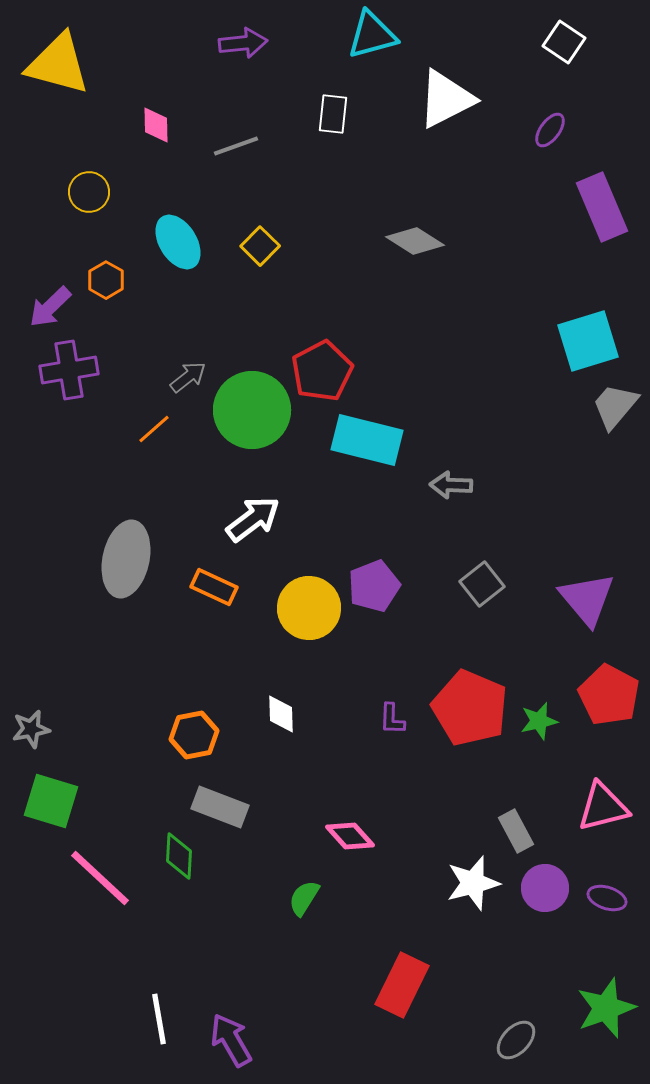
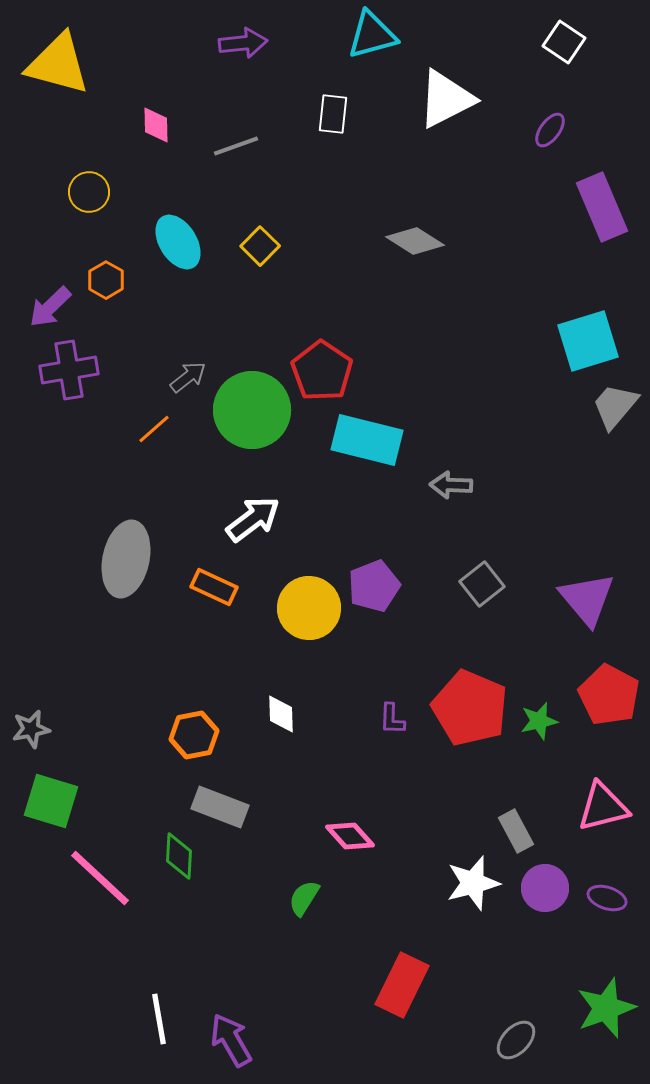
red pentagon at (322, 371): rotated 10 degrees counterclockwise
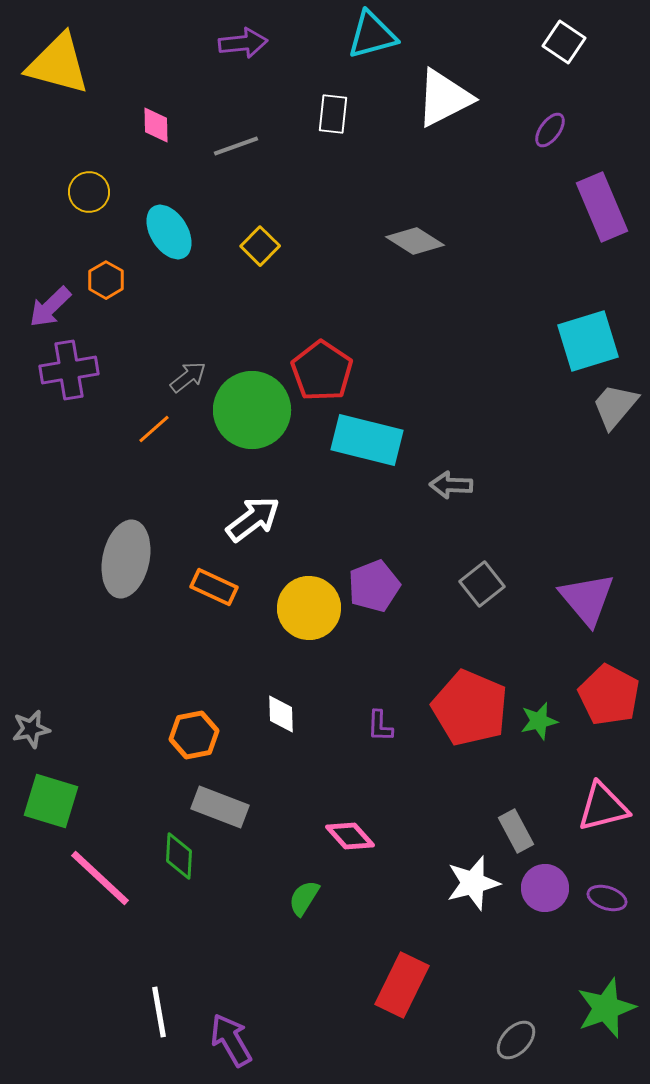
white triangle at (446, 99): moved 2 px left, 1 px up
cyan ellipse at (178, 242): moved 9 px left, 10 px up
purple L-shape at (392, 719): moved 12 px left, 7 px down
white line at (159, 1019): moved 7 px up
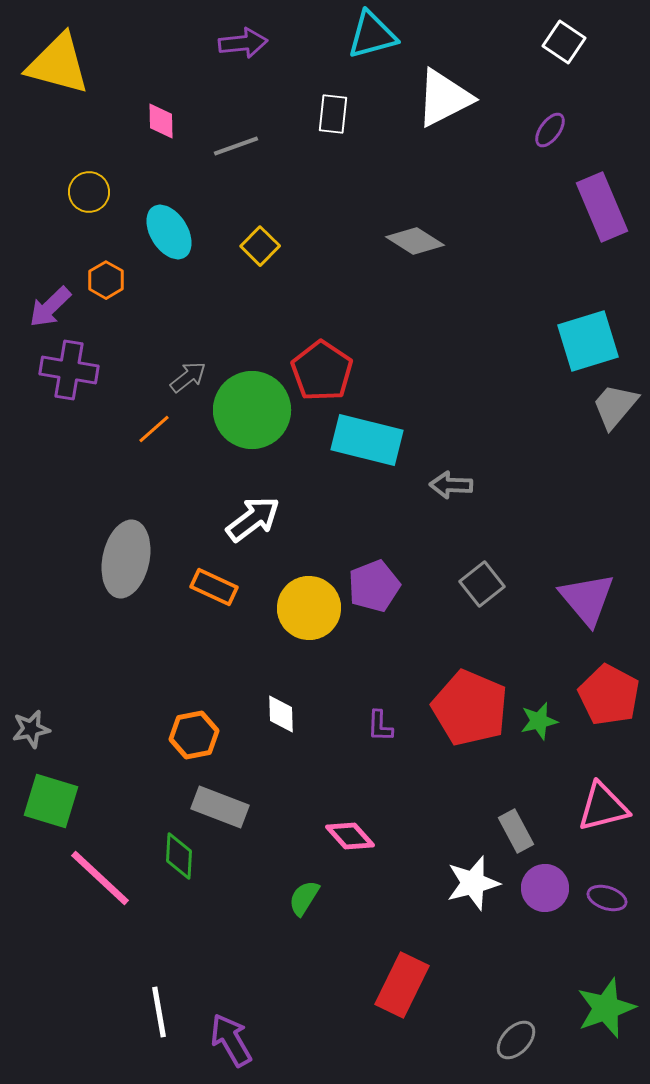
pink diamond at (156, 125): moved 5 px right, 4 px up
purple cross at (69, 370): rotated 18 degrees clockwise
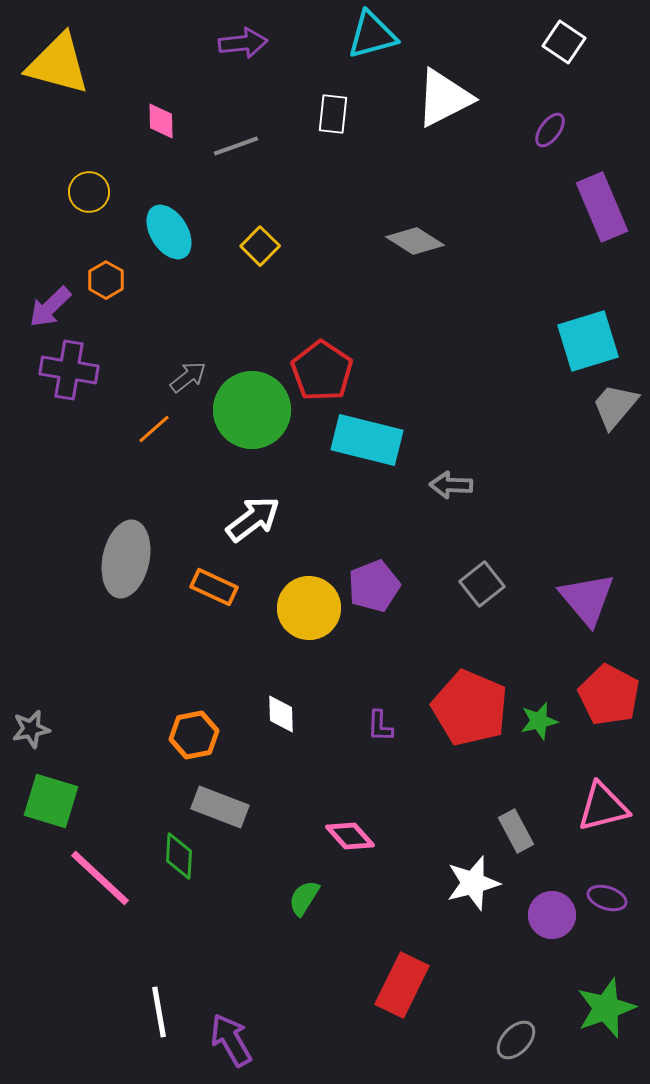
purple circle at (545, 888): moved 7 px right, 27 px down
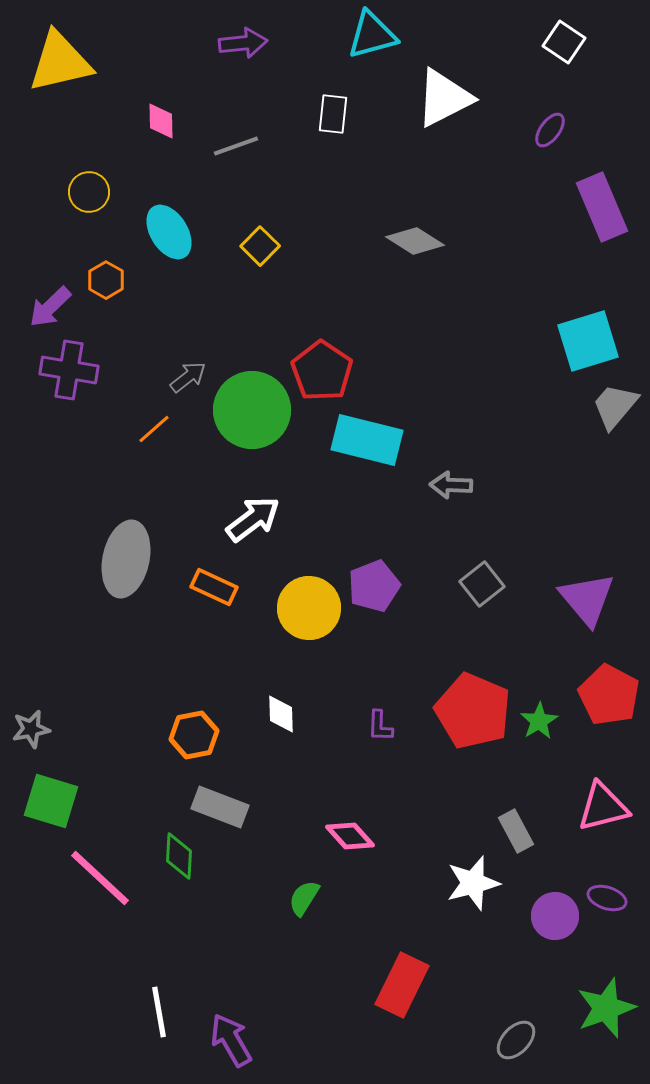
yellow triangle at (58, 64): moved 2 px right, 2 px up; rotated 28 degrees counterclockwise
red pentagon at (470, 708): moved 3 px right, 3 px down
green star at (539, 721): rotated 18 degrees counterclockwise
purple circle at (552, 915): moved 3 px right, 1 px down
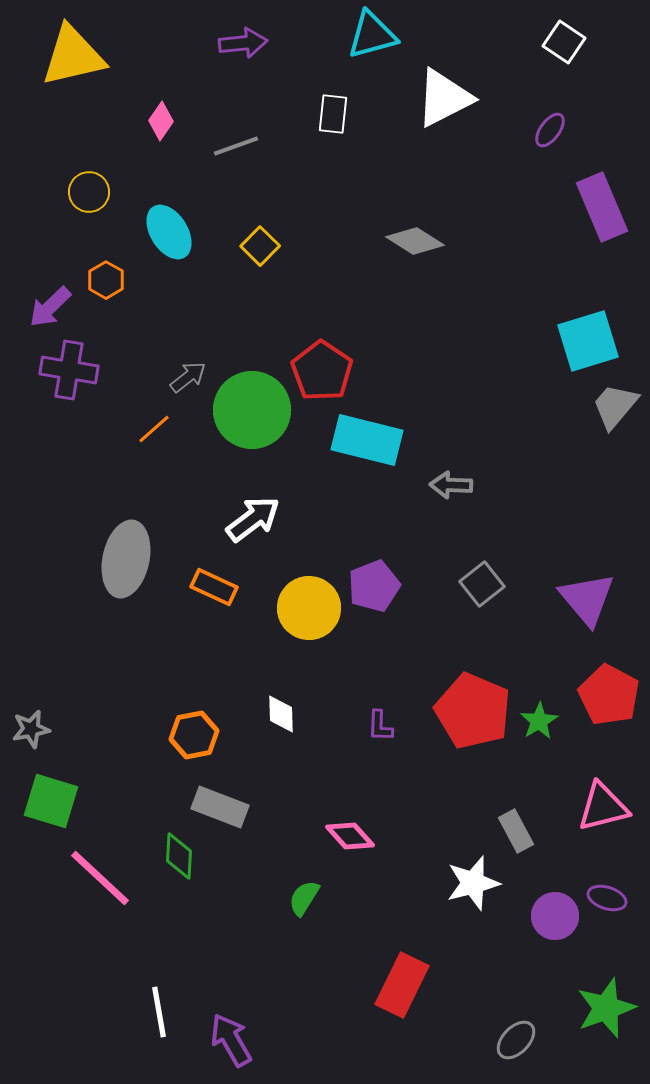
yellow triangle at (60, 62): moved 13 px right, 6 px up
pink diamond at (161, 121): rotated 36 degrees clockwise
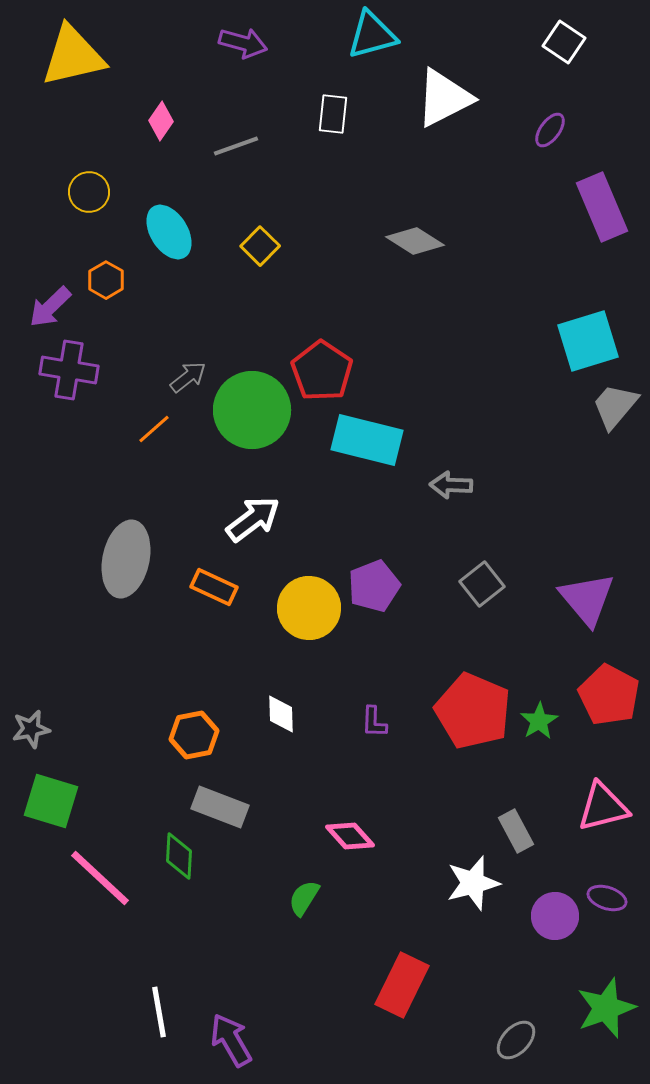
purple arrow at (243, 43): rotated 21 degrees clockwise
purple L-shape at (380, 726): moved 6 px left, 4 px up
